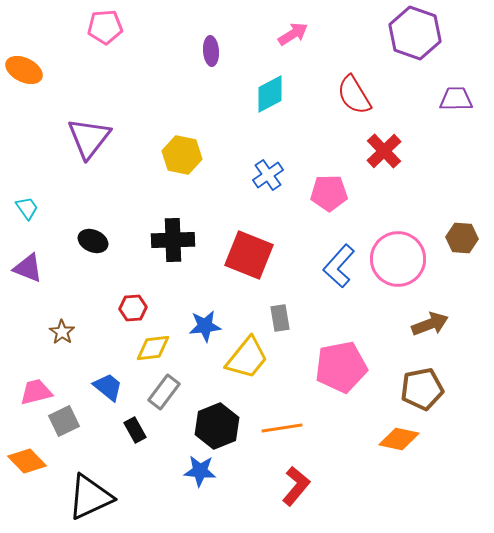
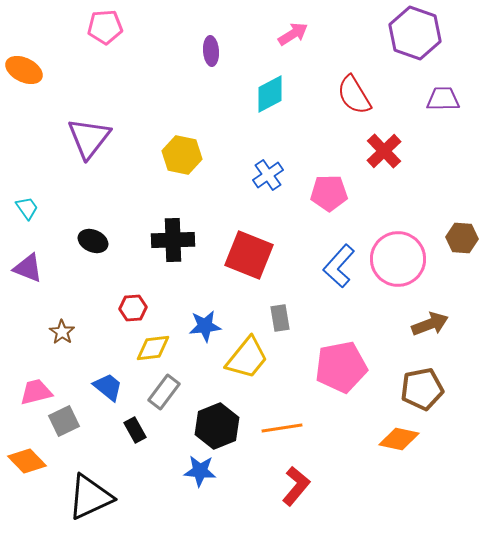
purple trapezoid at (456, 99): moved 13 px left
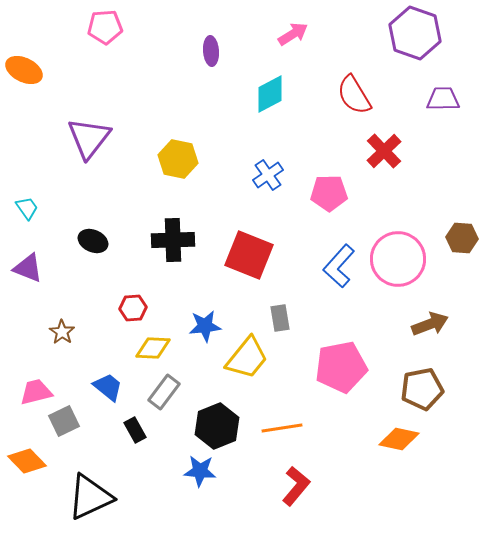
yellow hexagon at (182, 155): moved 4 px left, 4 px down
yellow diamond at (153, 348): rotated 9 degrees clockwise
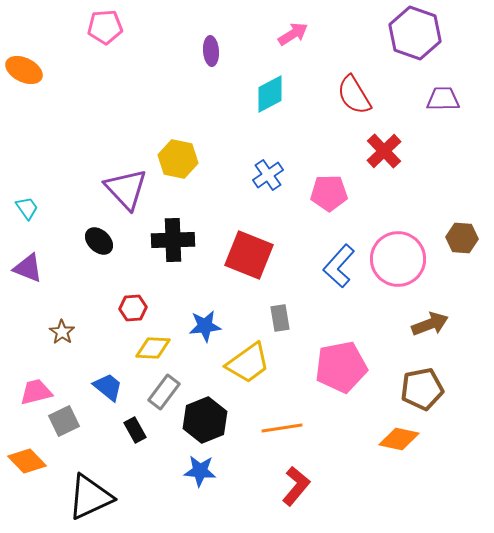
purple triangle at (89, 138): moved 37 px right, 51 px down; rotated 21 degrees counterclockwise
black ellipse at (93, 241): moved 6 px right; rotated 20 degrees clockwise
yellow trapezoid at (247, 358): moved 1 px right, 5 px down; rotated 15 degrees clockwise
black hexagon at (217, 426): moved 12 px left, 6 px up
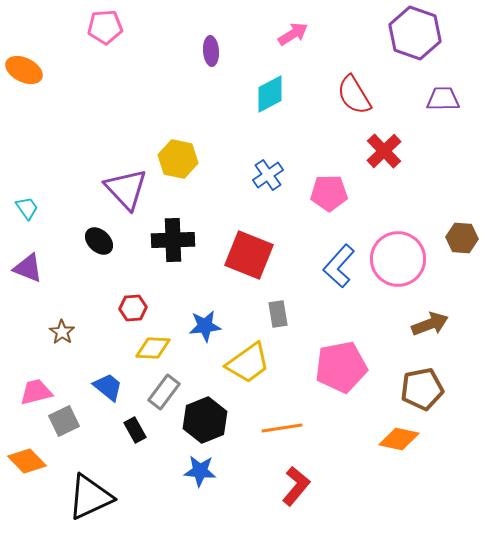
gray rectangle at (280, 318): moved 2 px left, 4 px up
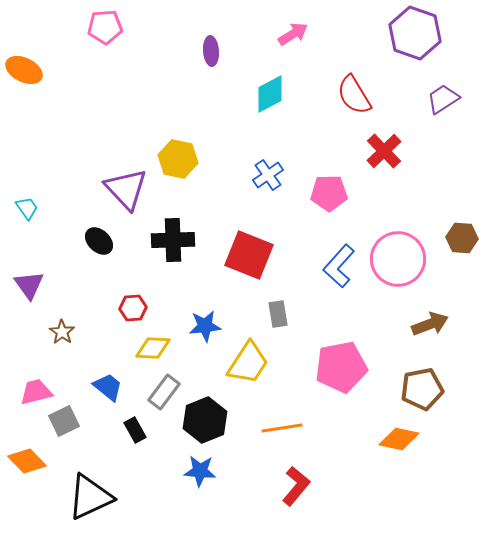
purple trapezoid at (443, 99): rotated 32 degrees counterclockwise
purple triangle at (28, 268): moved 1 px right, 17 px down; rotated 32 degrees clockwise
yellow trapezoid at (248, 363): rotated 21 degrees counterclockwise
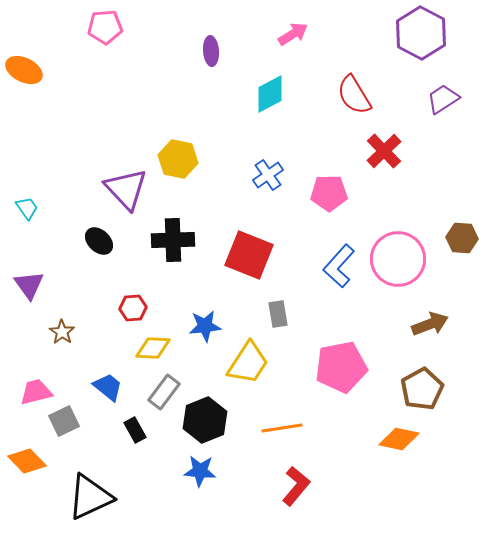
purple hexagon at (415, 33): moved 6 px right; rotated 9 degrees clockwise
brown pentagon at (422, 389): rotated 18 degrees counterclockwise
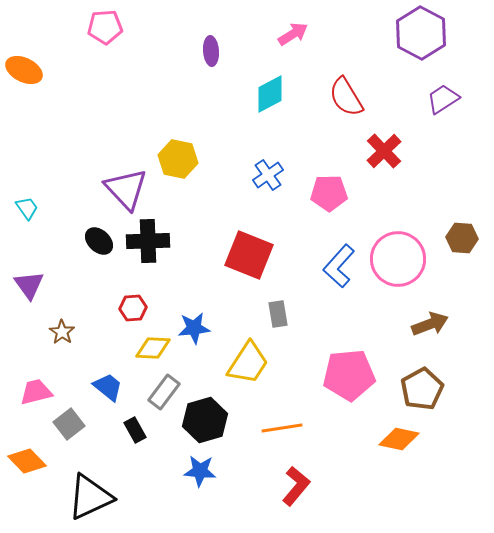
red semicircle at (354, 95): moved 8 px left, 2 px down
black cross at (173, 240): moved 25 px left, 1 px down
blue star at (205, 326): moved 11 px left, 2 px down
pink pentagon at (341, 367): moved 8 px right, 8 px down; rotated 6 degrees clockwise
black hexagon at (205, 420): rotated 6 degrees clockwise
gray square at (64, 421): moved 5 px right, 3 px down; rotated 12 degrees counterclockwise
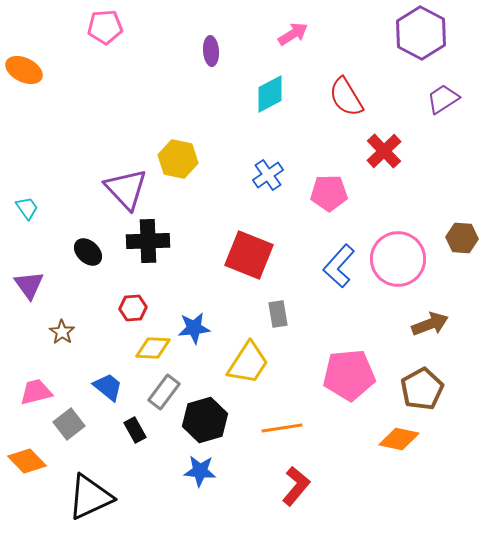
black ellipse at (99, 241): moved 11 px left, 11 px down
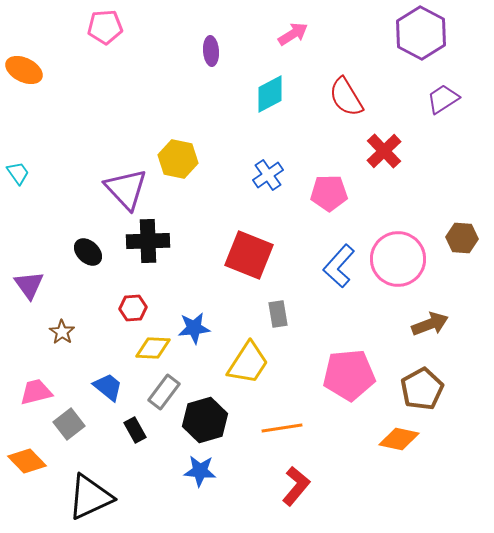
cyan trapezoid at (27, 208): moved 9 px left, 35 px up
